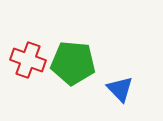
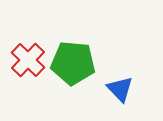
red cross: rotated 24 degrees clockwise
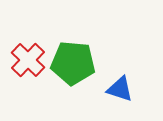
blue triangle: rotated 28 degrees counterclockwise
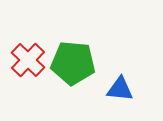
blue triangle: rotated 12 degrees counterclockwise
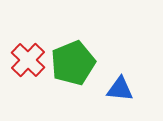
green pentagon: rotated 27 degrees counterclockwise
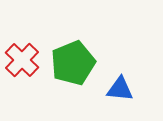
red cross: moved 6 px left
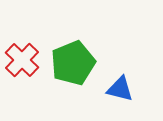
blue triangle: rotated 8 degrees clockwise
